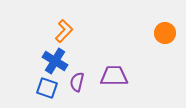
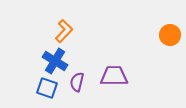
orange circle: moved 5 px right, 2 px down
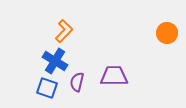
orange circle: moved 3 px left, 2 px up
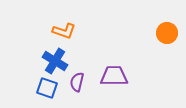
orange L-shape: rotated 65 degrees clockwise
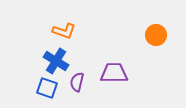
orange circle: moved 11 px left, 2 px down
blue cross: moved 1 px right
purple trapezoid: moved 3 px up
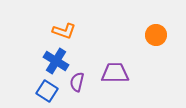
purple trapezoid: moved 1 px right
blue square: moved 3 px down; rotated 15 degrees clockwise
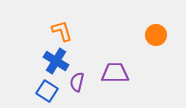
orange L-shape: moved 2 px left; rotated 125 degrees counterclockwise
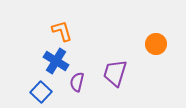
orange circle: moved 9 px down
purple trapezoid: rotated 72 degrees counterclockwise
blue square: moved 6 px left, 1 px down; rotated 10 degrees clockwise
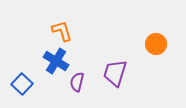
blue square: moved 19 px left, 8 px up
